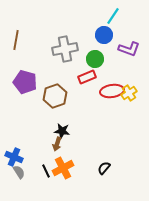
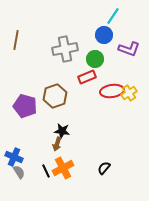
purple pentagon: moved 24 px down
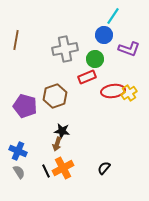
red ellipse: moved 1 px right
blue cross: moved 4 px right, 6 px up
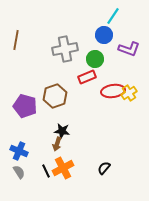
blue cross: moved 1 px right
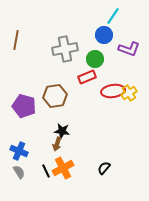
brown hexagon: rotated 10 degrees clockwise
purple pentagon: moved 1 px left
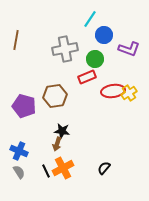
cyan line: moved 23 px left, 3 px down
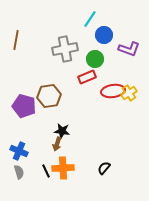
brown hexagon: moved 6 px left
orange cross: rotated 25 degrees clockwise
gray semicircle: rotated 16 degrees clockwise
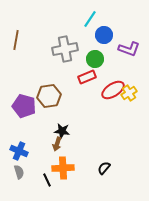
red ellipse: moved 1 px up; rotated 25 degrees counterclockwise
black line: moved 1 px right, 9 px down
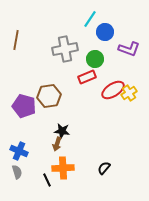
blue circle: moved 1 px right, 3 px up
gray semicircle: moved 2 px left
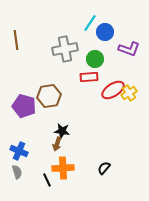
cyan line: moved 4 px down
brown line: rotated 18 degrees counterclockwise
red rectangle: moved 2 px right; rotated 18 degrees clockwise
